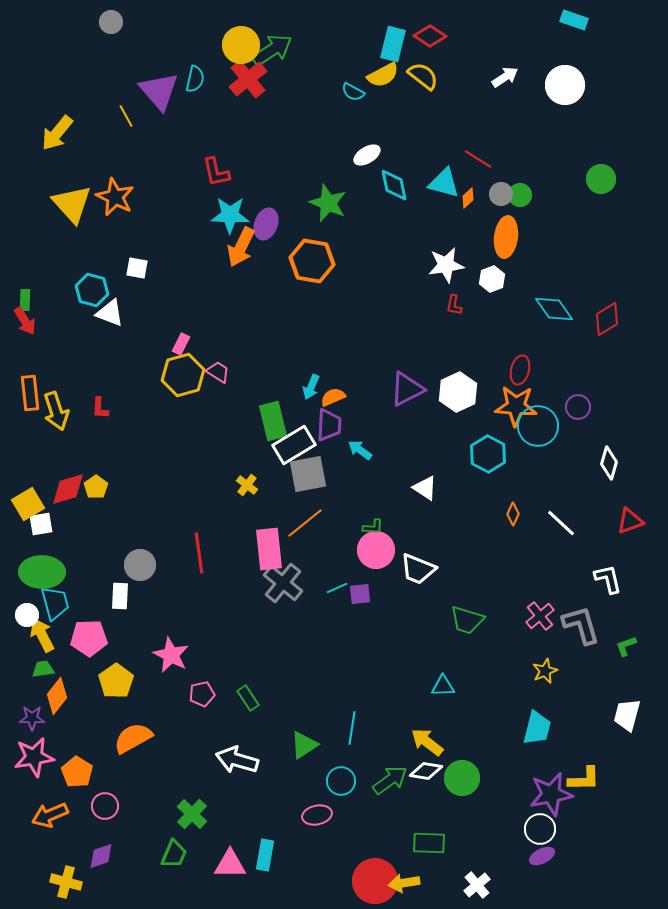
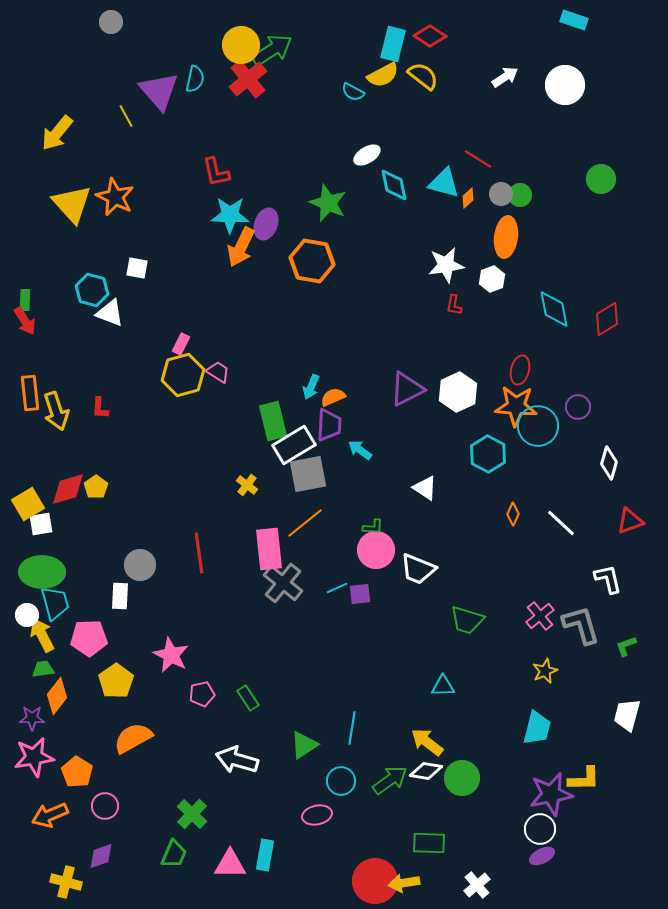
cyan diamond at (554, 309): rotated 24 degrees clockwise
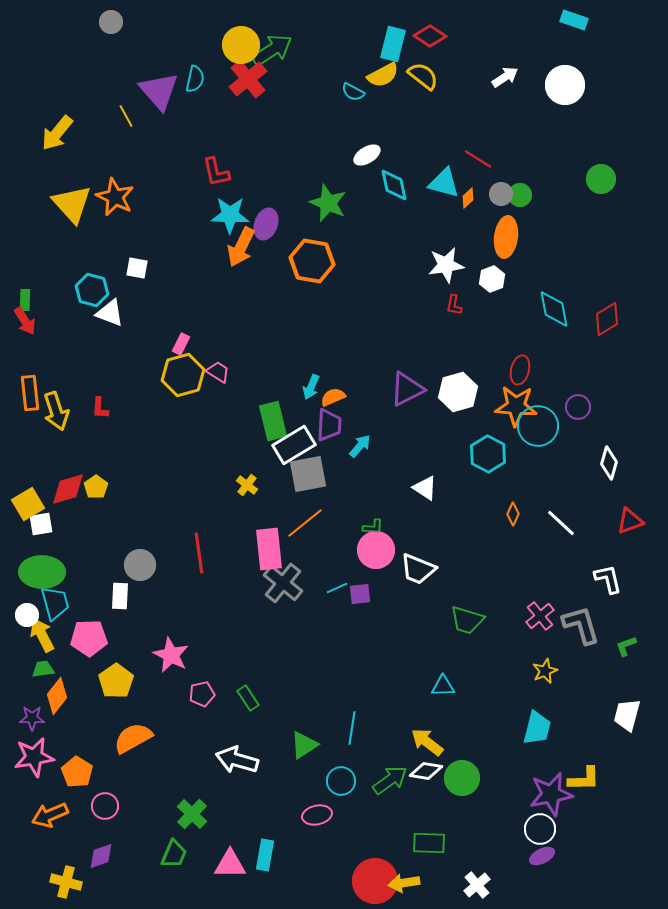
white hexagon at (458, 392): rotated 9 degrees clockwise
cyan arrow at (360, 450): moved 4 px up; rotated 95 degrees clockwise
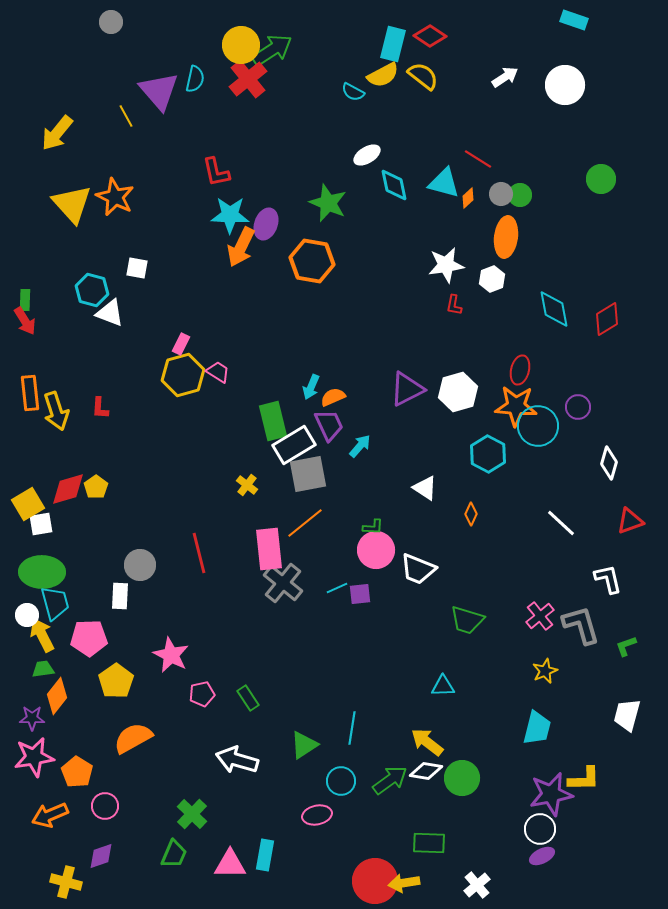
purple trapezoid at (329, 425): rotated 28 degrees counterclockwise
orange diamond at (513, 514): moved 42 px left
red line at (199, 553): rotated 6 degrees counterclockwise
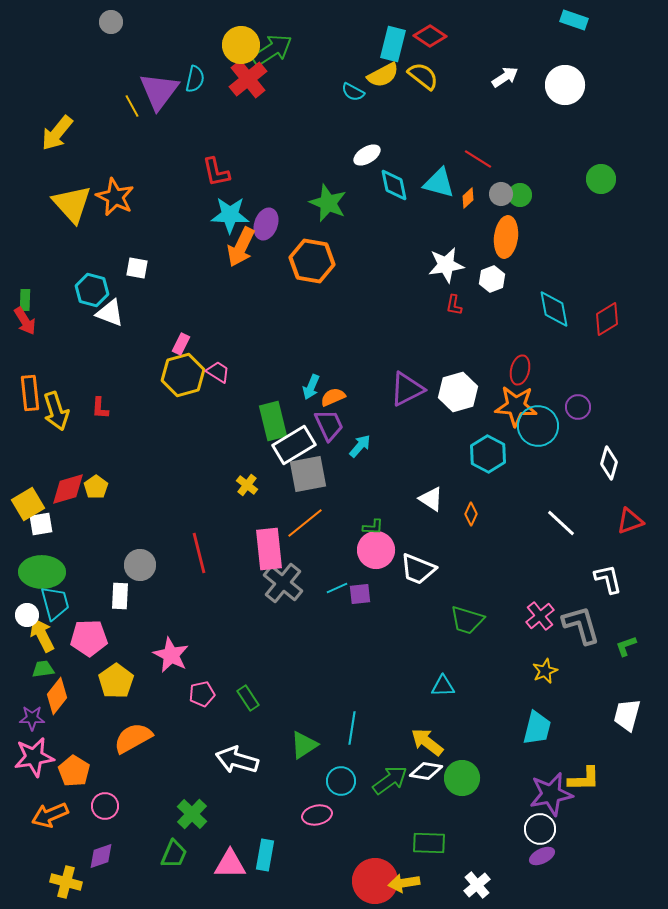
purple triangle at (159, 91): rotated 18 degrees clockwise
yellow line at (126, 116): moved 6 px right, 10 px up
cyan triangle at (444, 183): moved 5 px left
white triangle at (425, 488): moved 6 px right, 11 px down
orange pentagon at (77, 772): moved 3 px left, 1 px up
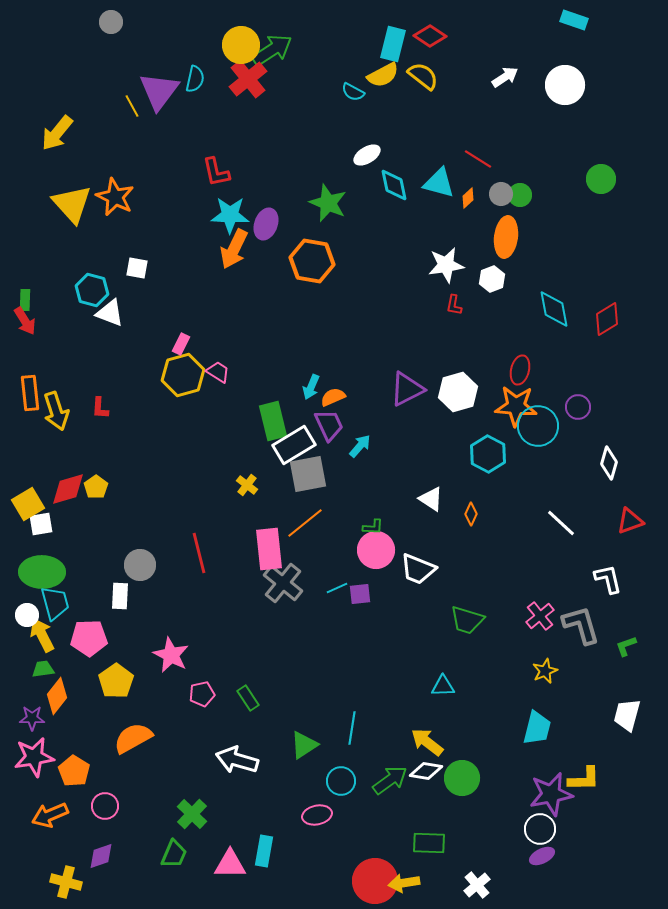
orange arrow at (241, 247): moved 7 px left, 2 px down
cyan rectangle at (265, 855): moved 1 px left, 4 px up
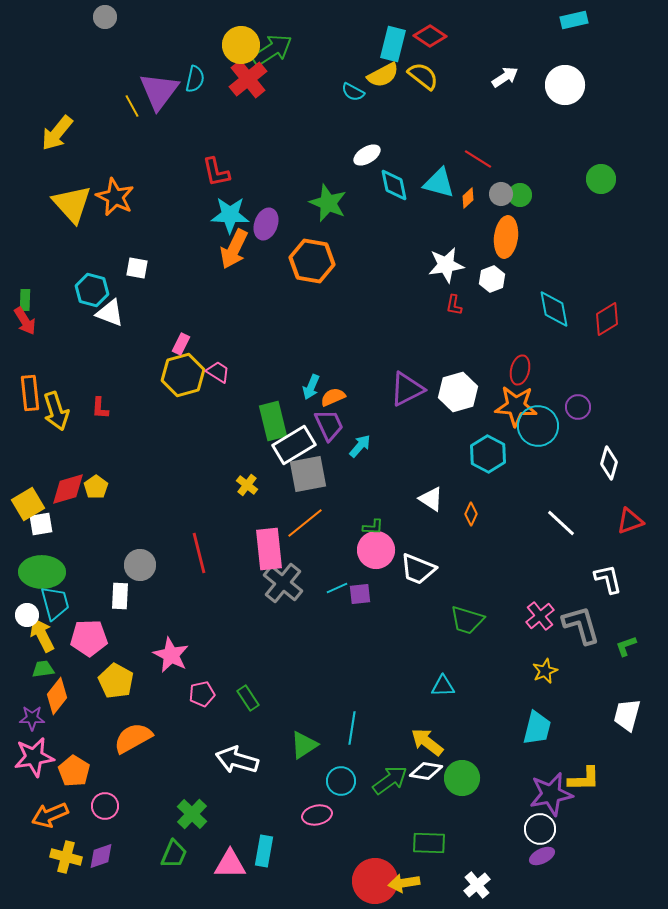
cyan rectangle at (574, 20): rotated 32 degrees counterclockwise
gray circle at (111, 22): moved 6 px left, 5 px up
yellow pentagon at (116, 681): rotated 8 degrees counterclockwise
yellow cross at (66, 882): moved 25 px up
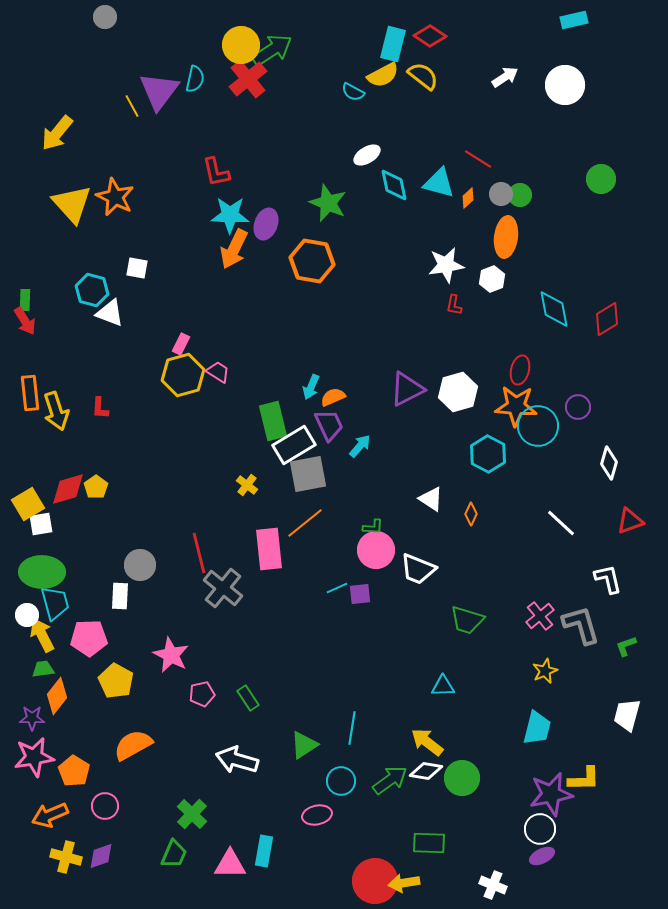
gray cross at (283, 583): moved 60 px left, 5 px down
orange semicircle at (133, 738): moved 7 px down
white cross at (477, 885): moved 16 px right; rotated 28 degrees counterclockwise
